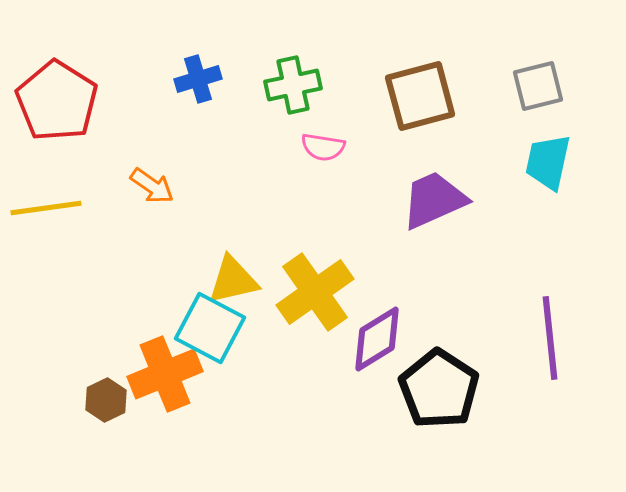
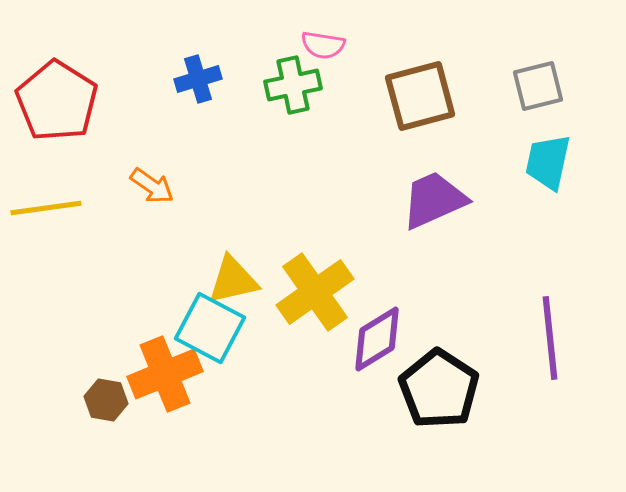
pink semicircle: moved 102 px up
brown hexagon: rotated 24 degrees counterclockwise
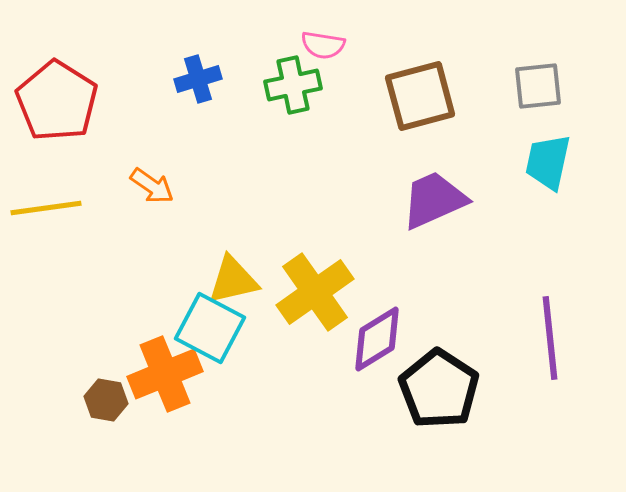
gray square: rotated 8 degrees clockwise
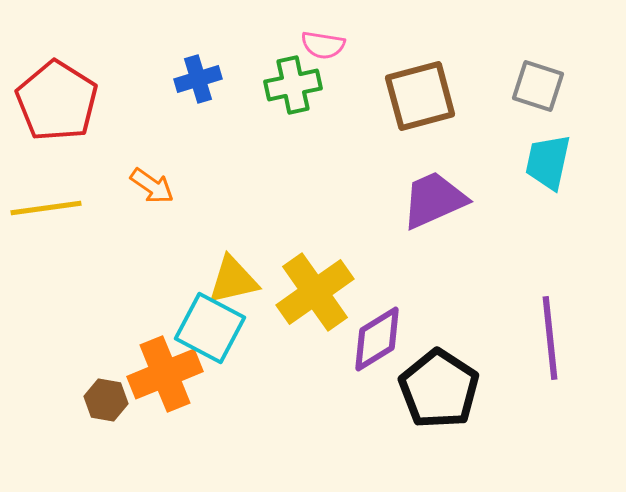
gray square: rotated 24 degrees clockwise
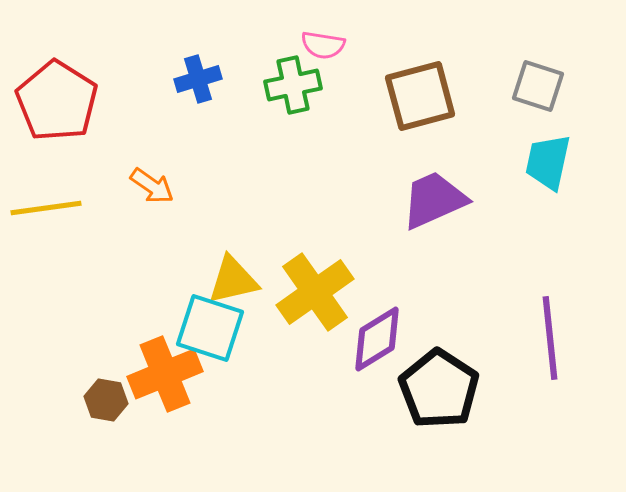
cyan square: rotated 10 degrees counterclockwise
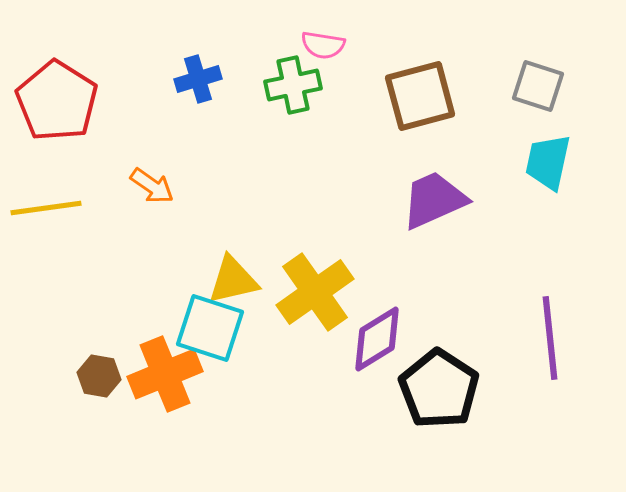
brown hexagon: moved 7 px left, 24 px up
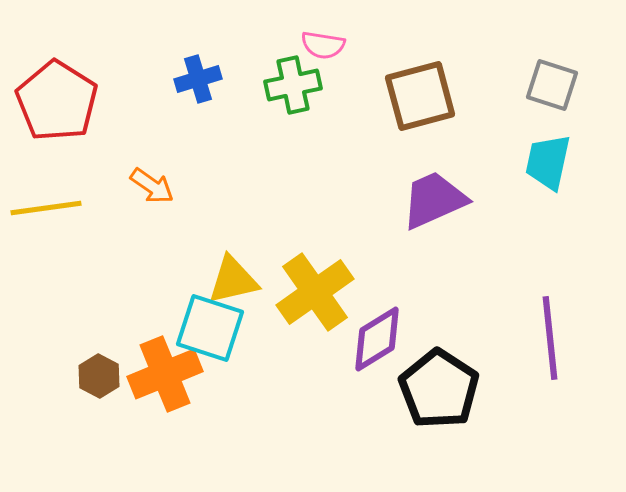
gray square: moved 14 px right, 1 px up
brown hexagon: rotated 18 degrees clockwise
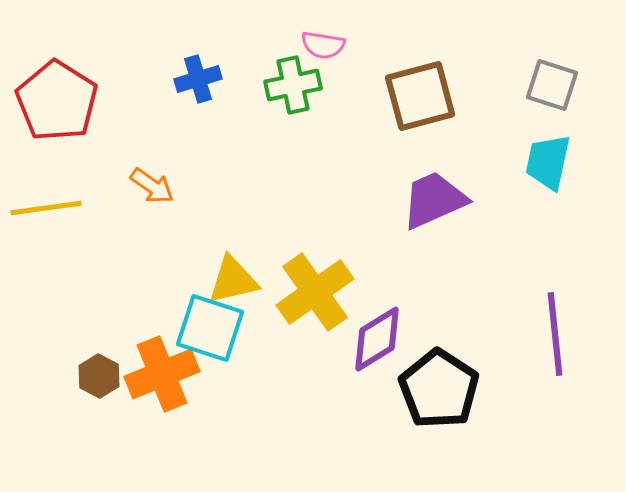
purple line: moved 5 px right, 4 px up
orange cross: moved 3 px left
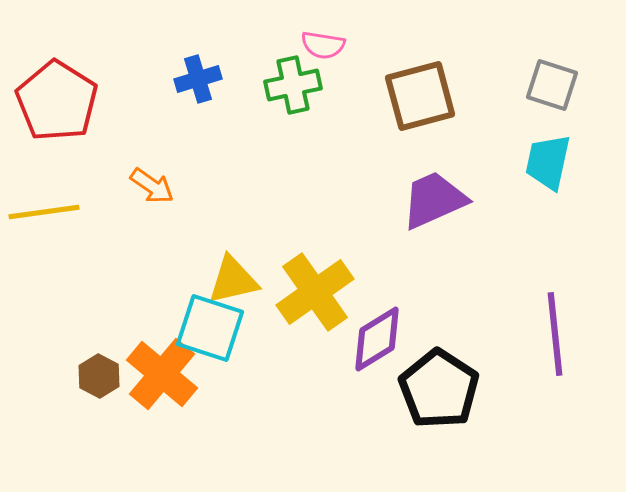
yellow line: moved 2 px left, 4 px down
orange cross: rotated 28 degrees counterclockwise
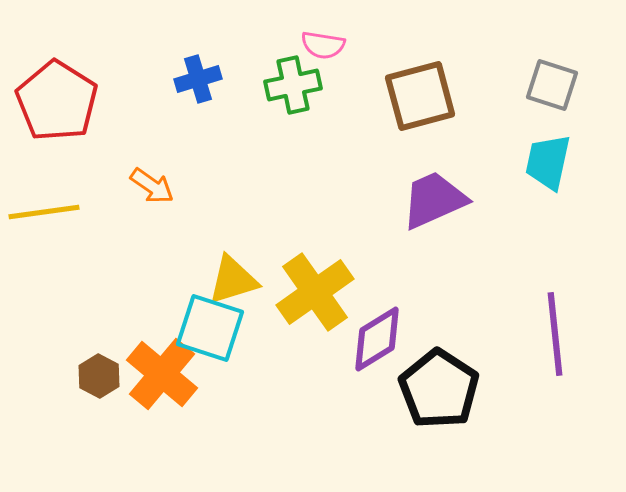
yellow triangle: rotated 4 degrees counterclockwise
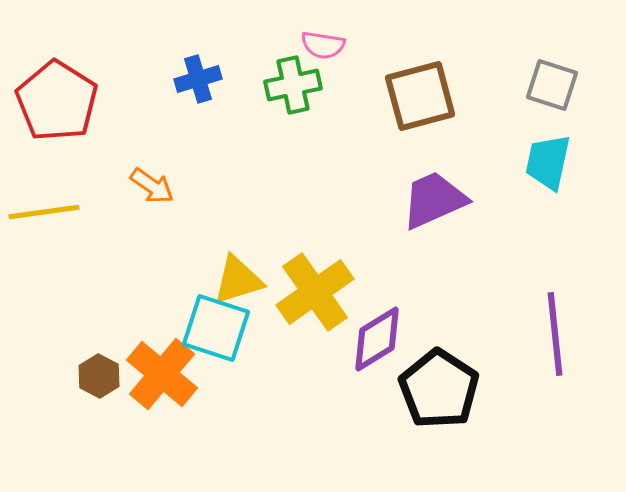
yellow triangle: moved 5 px right
cyan square: moved 6 px right
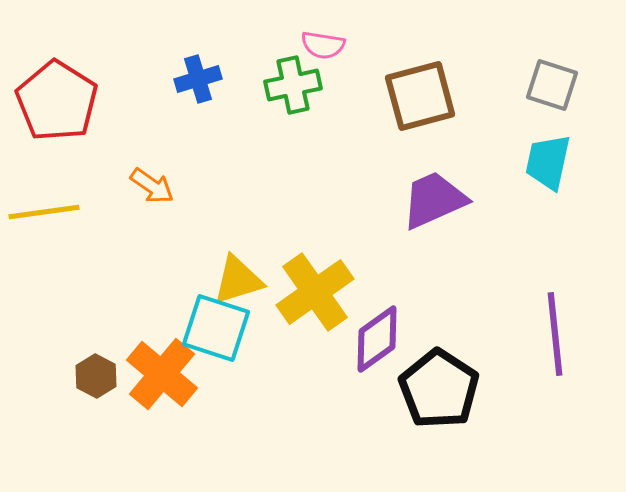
purple diamond: rotated 4 degrees counterclockwise
brown hexagon: moved 3 px left
